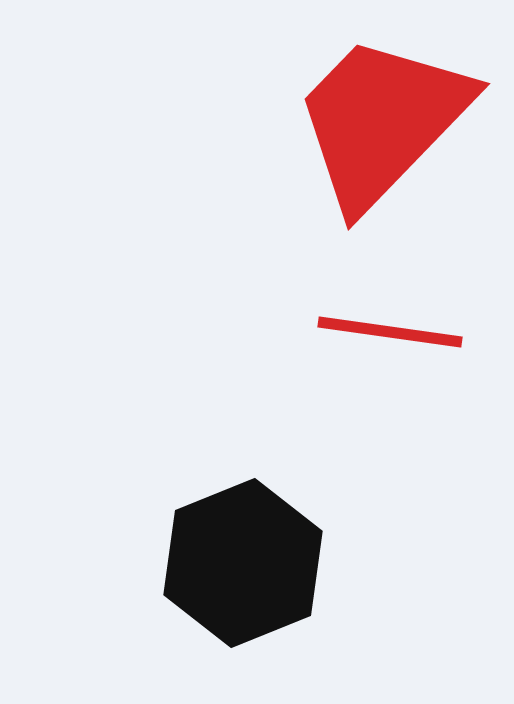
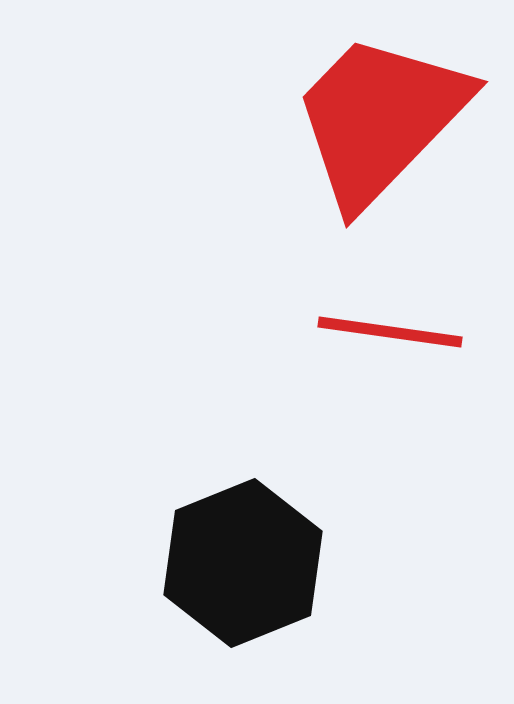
red trapezoid: moved 2 px left, 2 px up
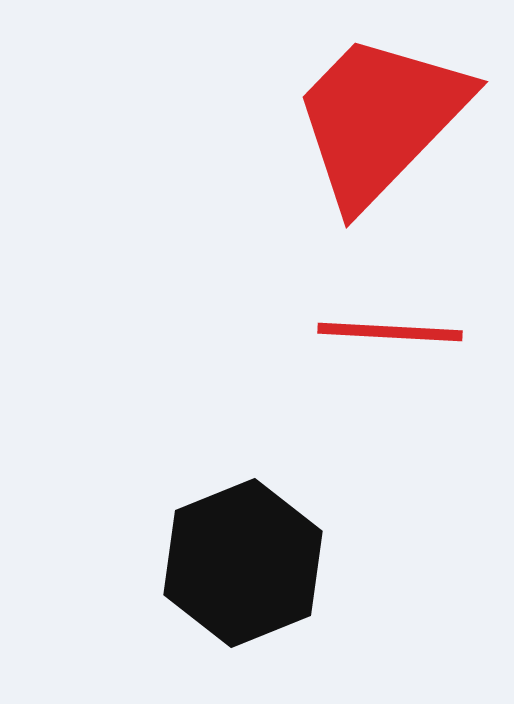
red line: rotated 5 degrees counterclockwise
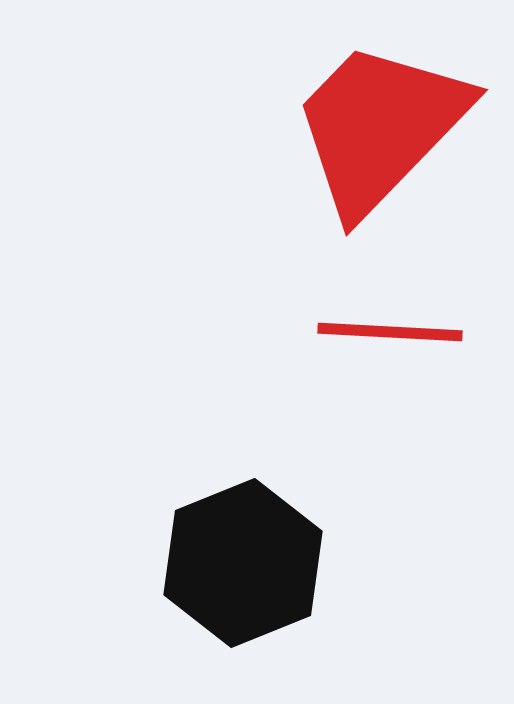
red trapezoid: moved 8 px down
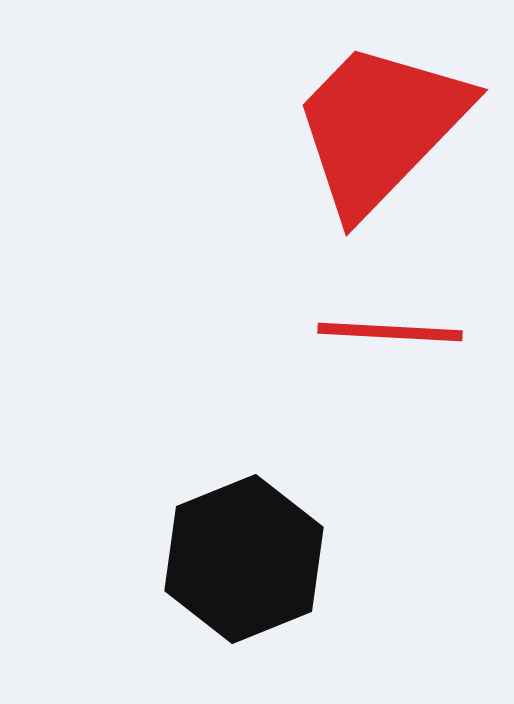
black hexagon: moved 1 px right, 4 px up
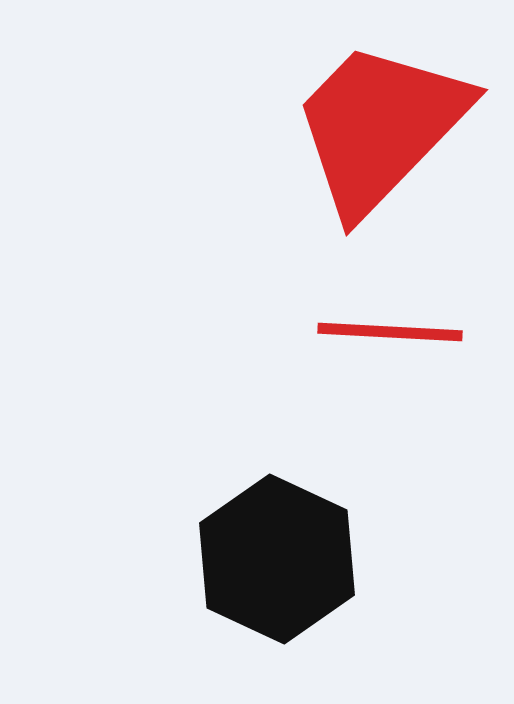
black hexagon: moved 33 px right; rotated 13 degrees counterclockwise
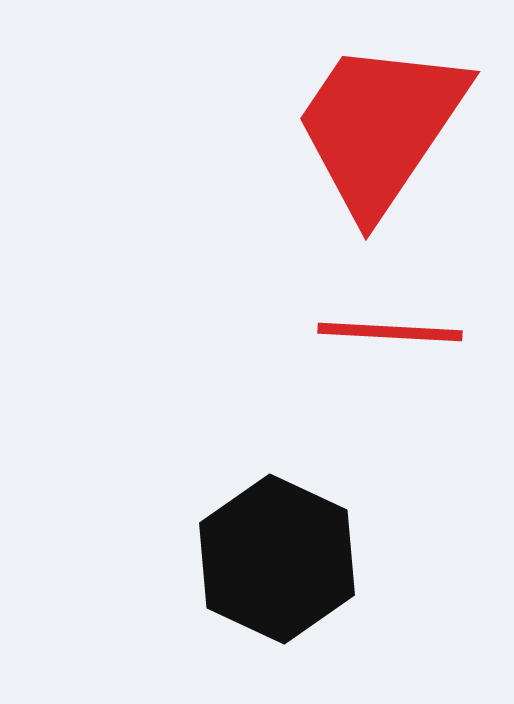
red trapezoid: rotated 10 degrees counterclockwise
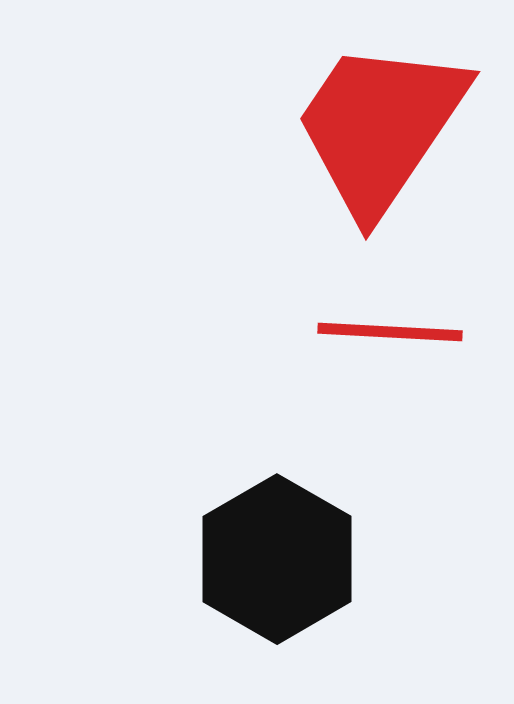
black hexagon: rotated 5 degrees clockwise
